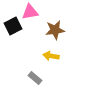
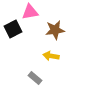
black square: moved 3 px down
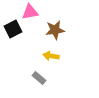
gray rectangle: moved 4 px right
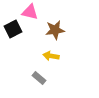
pink triangle: rotated 24 degrees clockwise
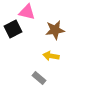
pink triangle: moved 3 px left
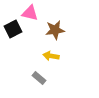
pink triangle: moved 3 px right, 1 px down
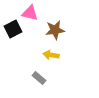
yellow arrow: moved 1 px up
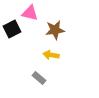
black square: moved 1 px left
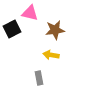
gray rectangle: rotated 40 degrees clockwise
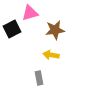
pink triangle: rotated 30 degrees counterclockwise
